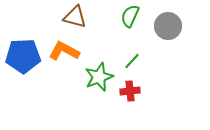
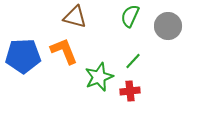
orange L-shape: rotated 40 degrees clockwise
green line: moved 1 px right
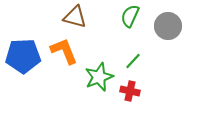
red cross: rotated 18 degrees clockwise
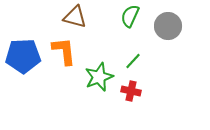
orange L-shape: rotated 16 degrees clockwise
red cross: moved 1 px right
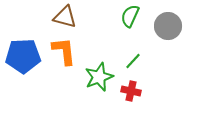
brown triangle: moved 10 px left
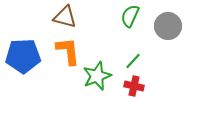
orange L-shape: moved 4 px right
green star: moved 2 px left, 1 px up
red cross: moved 3 px right, 5 px up
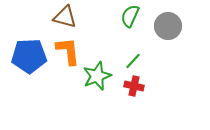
blue pentagon: moved 6 px right
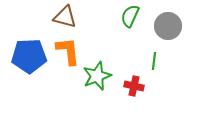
green line: moved 21 px right; rotated 36 degrees counterclockwise
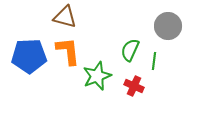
green semicircle: moved 34 px down
red cross: rotated 12 degrees clockwise
